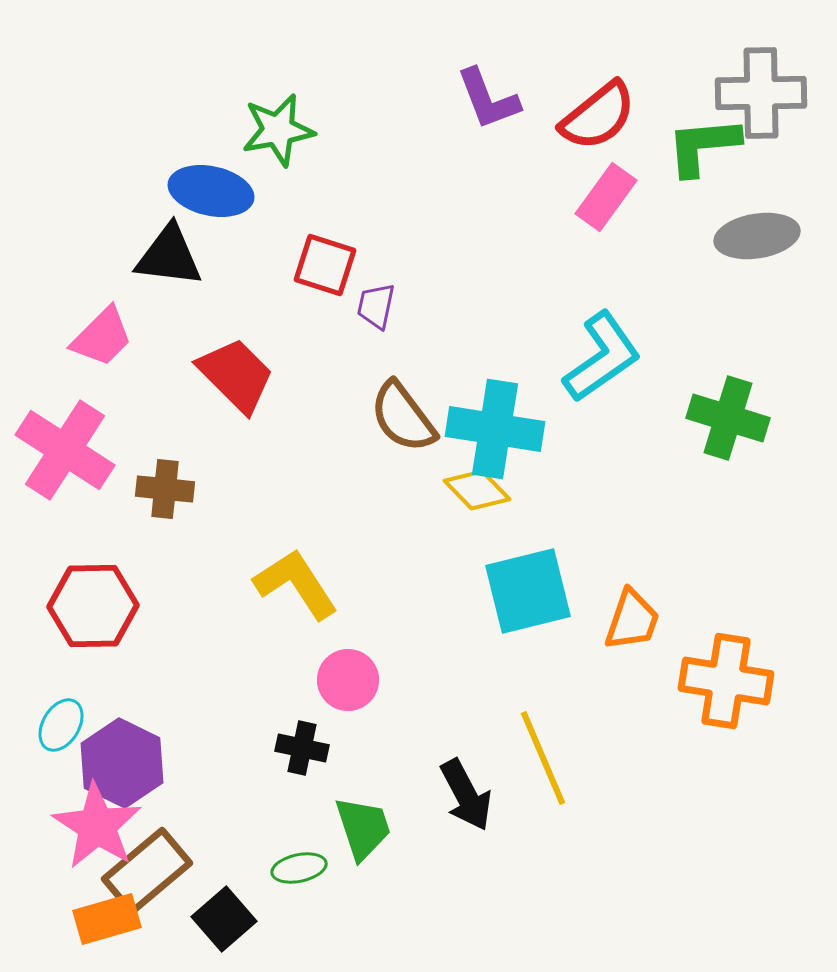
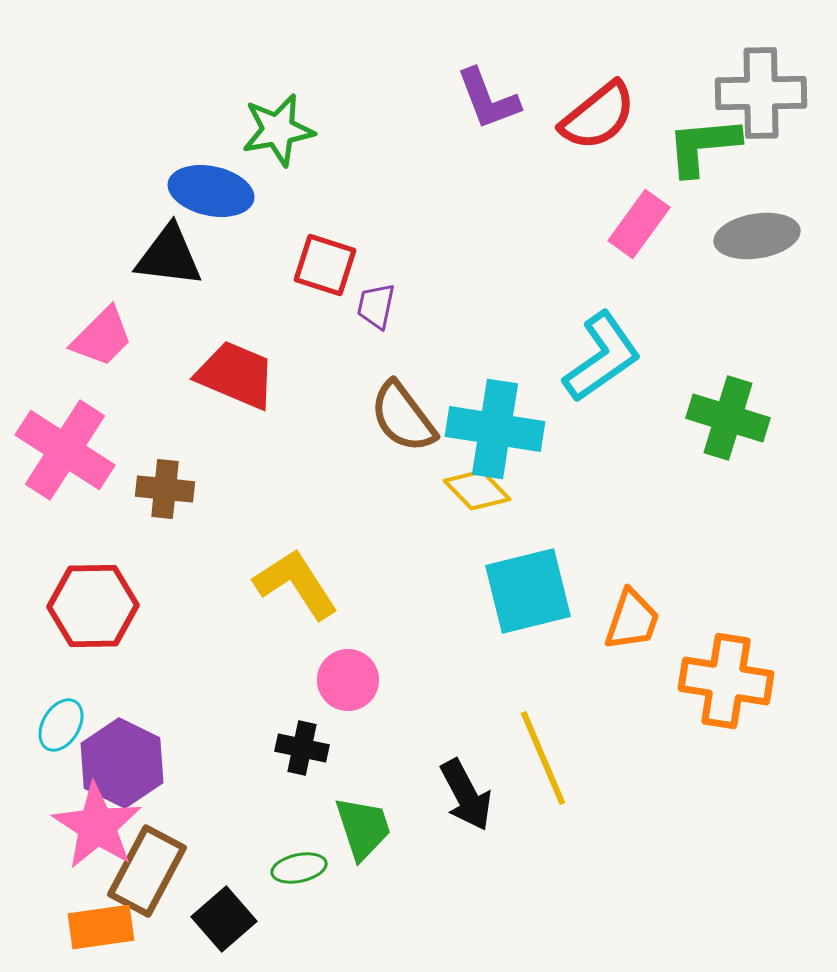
pink rectangle: moved 33 px right, 27 px down
red trapezoid: rotated 22 degrees counterclockwise
brown rectangle: rotated 22 degrees counterclockwise
orange rectangle: moved 6 px left, 8 px down; rotated 8 degrees clockwise
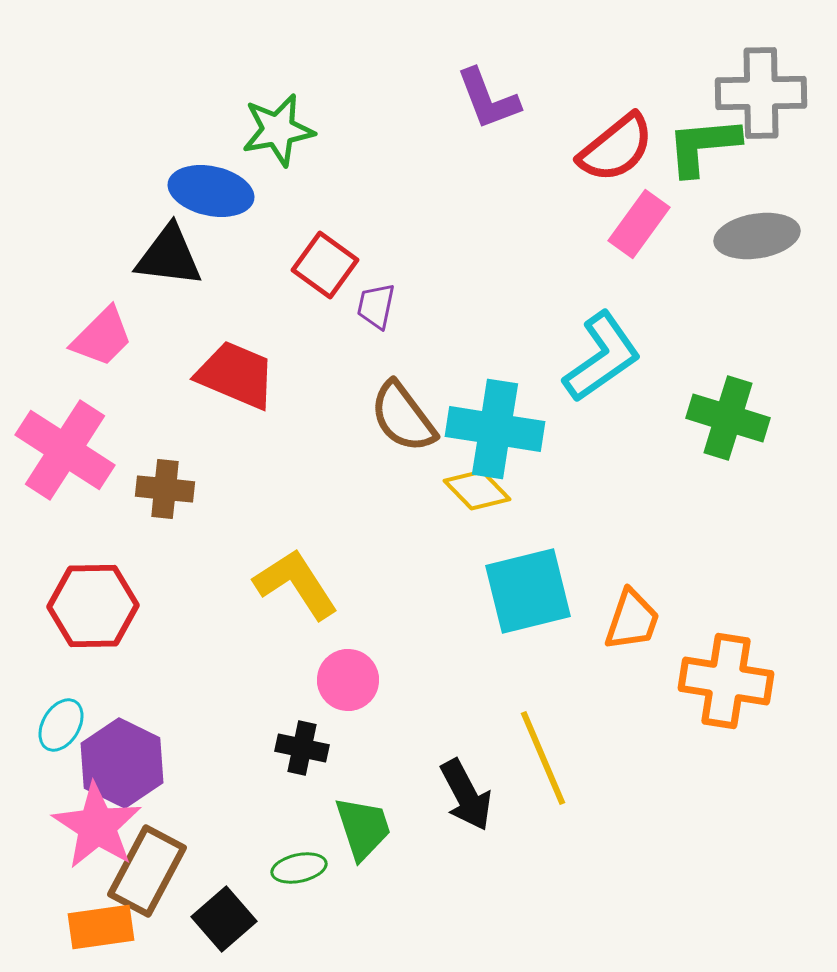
red semicircle: moved 18 px right, 32 px down
red square: rotated 18 degrees clockwise
